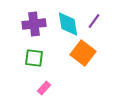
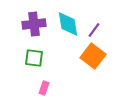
purple line: moved 9 px down
orange square: moved 10 px right, 3 px down
pink rectangle: rotated 24 degrees counterclockwise
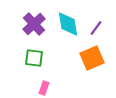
purple cross: rotated 35 degrees counterclockwise
purple line: moved 2 px right, 2 px up
orange square: moved 1 px left, 2 px down; rotated 30 degrees clockwise
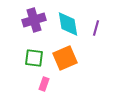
purple cross: moved 4 px up; rotated 25 degrees clockwise
purple line: rotated 21 degrees counterclockwise
orange square: moved 27 px left
pink rectangle: moved 4 px up
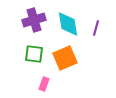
green square: moved 4 px up
